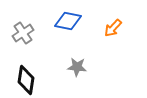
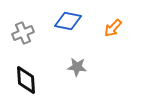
gray cross: rotated 10 degrees clockwise
black diamond: rotated 12 degrees counterclockwise
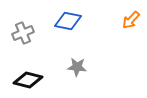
orange arrow: moved 18 px right, 8 px up
black diamond: moved 2 px right; rotated 72 degrees counterclockwise
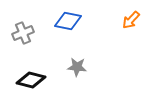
black diamond: moved 3 px right
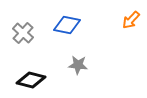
blue diamond: moved 1 px left, 4 px down
gray cross: rotated 25 degrees counterclockwise
gray star: moved 1 px right, 2 px up
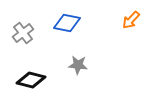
blue diamond: moved 2 px up
gray cross: rotated 10 degrees clockwise
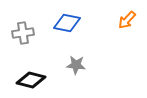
orange arrow: moved 4 px left
gray cross: rotated 30 degrees clockwise
gray star: moved 2 px left
